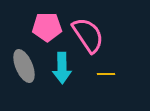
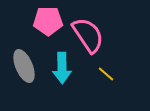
pink pentagon: moved 1 px right, 6 px up
yellow line: rotated 42 degrees clockwise
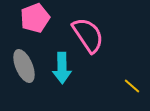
pink pentagon: moved 13 px left, 3 px up; rotated 20 degrees counterclockwise
yellow line: moved 26 px right, 12 px down
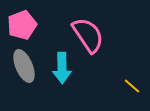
pink pentagon: moved 13 px left, 7 px down
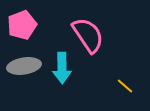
gray ellipse: rotated 76 degrees counterclockwise
yellow line: moved 7 px left
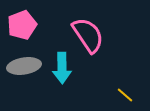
yellow line: moved 9 px down
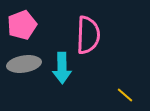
pink semicircle: rotated 36 degrees clockwise
gray ellipse: moved 2 px up
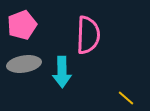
cyan arrow: moved 4 px down
yellow line: moved 1 px right, 3 px down
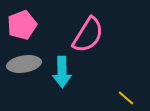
pink semicircle: rotated 30 degrees clockwise
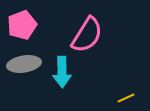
pink semicircle: moved 1 px left
yellow line: rotated 66 degrees counterclockwise
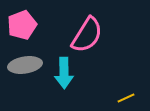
gray ellipse: moved 1 px right, 1 px down
cyan arrow: moved 2 px right, 1 px down
